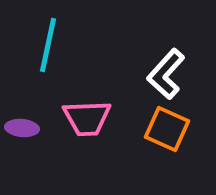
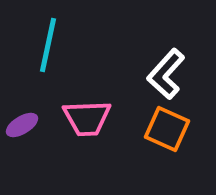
purple ellipse: moved 3 px up; rotated 36 degrees counterclockwise
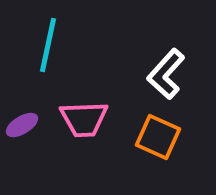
pink trapezoid: moved 3 px left, 1 px down
orange square: moved 9 px left, 8 px down
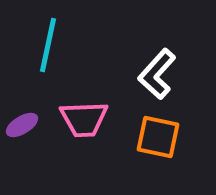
white L-shape: moved 9 px left
orange square: rotated 12 degrees counterclockwise
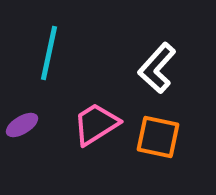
cyan line: moved 1 px right, 8 px down
white L-shape: moved 6 px up
pink trapezoid: moved 12 px right, 5 px down; rotated 150 degrees clockwise
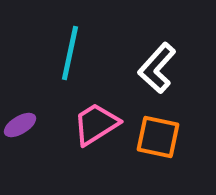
cyan line: moved 21 px right
purple ellipse: moved 2 px left
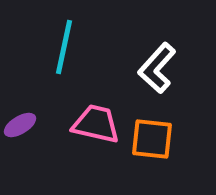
cyan line: moved 6 px left, 6 px up
pink trapezoid: rotated 45 degrees clockwise
orange square: moved 6 px left, 2 px down; rotated 6 degrees counterclockwise
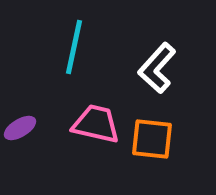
cyan line: moved 10 px right
purple ellipse: moved 3 px down
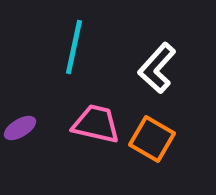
orange square: rotated 24 degrees clockwise
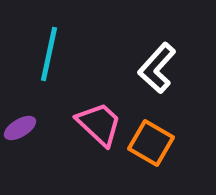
cyan line: moved 25 px left, 7 px down
pink trapezoid: moved 3 px right; rotated 30 degrees clockwise
orange square: moved 1 px left, 4 px down
